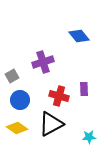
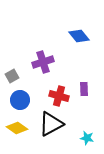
cyan star: moved 2 px left, 1 px down; rotated 16 degrees clockwise
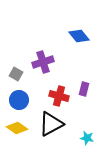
gray square: moved 4 px right, 2 px up; rotated 32 degrees counterclockwise
purple rectangle: rotated 16 degrees clockwise
blue circle: moved 1 px left
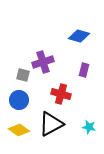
blue diamond: rotated 35 degrees counterclockwise
gray square: moved 7 px right, 1 px down; rotated 16 degrees counterclockwise
purple rectangle: moved 19 px up
red cross: moved 2 px right, 2 px up
yellow diamond: moved 2 px right, 2 px down
cyan star: moved 2 px right, 11 px up
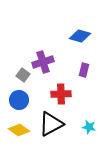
blue diamond: moved 1 px right
gray square: rotated 24 degrees clockwise
red cross: rotated 18 degrees counterclockwise
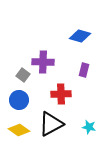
purple cross: rotated 20 degrees clockwise
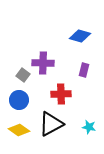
purple cross: moved 1 px down
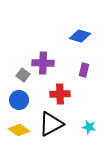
red cross: moved 1 px left
